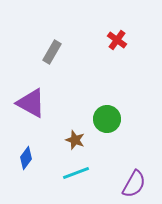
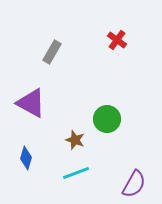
blue diamond: rotated 20 degrees counterclockwise
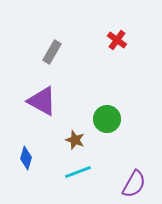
purple triangle: moved 11 px right, 2 px up
cyan line: moved 2 px right, 1 px up
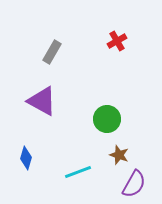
red cross: moved 1 px down; rotated 24 degrees clockwise
brown star: moved 44 px right, 15 px down
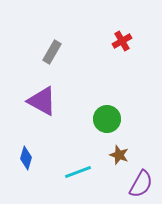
red cross: moved 5 px right
purple semicircle: moved 7 px right
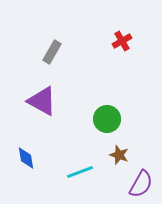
blue diamond: rotated 25 degrees counterclockwise
cyan line: moved 2 px right
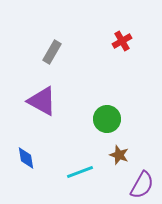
purple semicircle: moved 1 px right, 1 px down
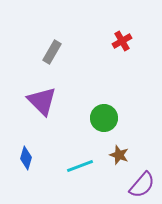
purple triangle: rotated 16 degrees clockwise
green circle: moved 3 px left, 1 px up
blue diamond: rotated 25 degrees clockwise
cyan line: moved 6 px up
purple semicircle: rotated 12 degrees clockwise
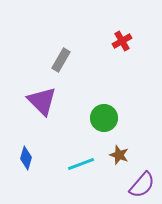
gray rectangle: moved 9 px right, 8 px down
cyan line: moved 1 px right, 2 px up
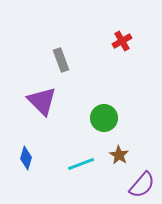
gray rectangle: rotated 50 degrees counterclockwise
brown star: rotated 12 degrees clockwise
